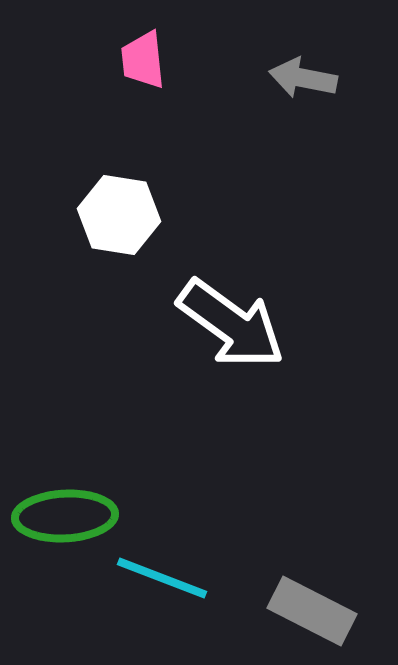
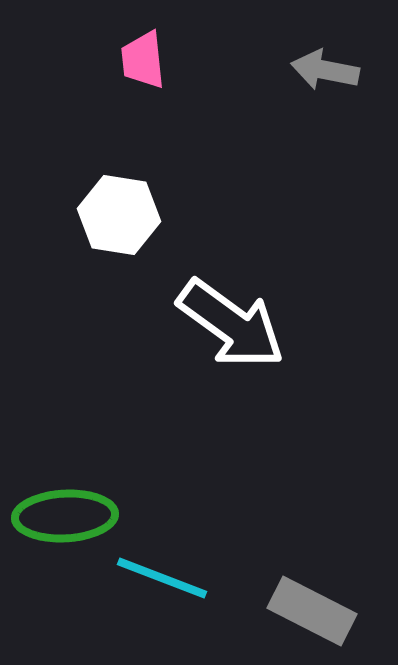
gray arrow: moved 22 px right, 8 px up
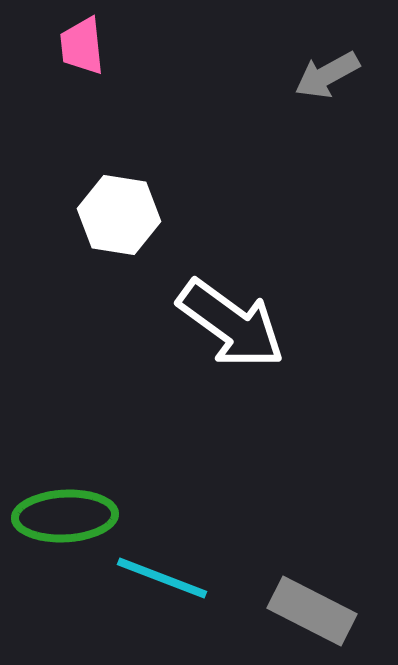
pink trapezoid: moved 61 px left, 14 px up
gray arrow: moved 2 px right, 5 px down; rotated 40 degrees counterclockwise
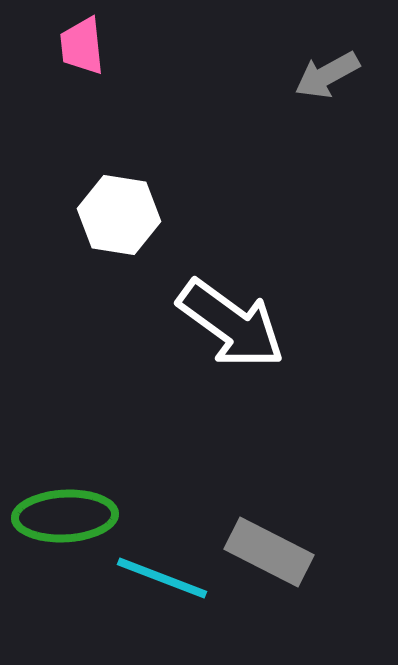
gray rectangle: moved 43 px left, 59 px up
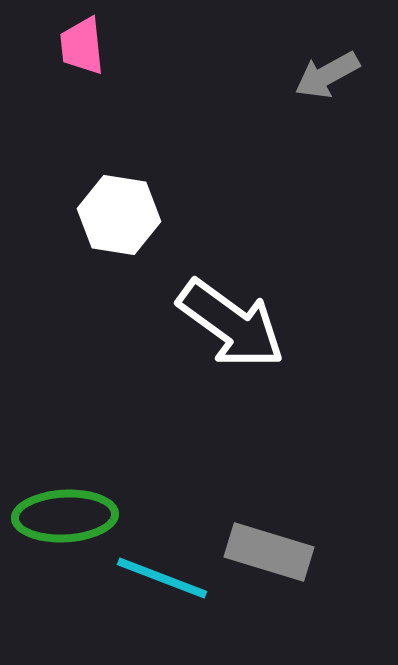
gray rectangle: rotated 10 degrees counterclockwise
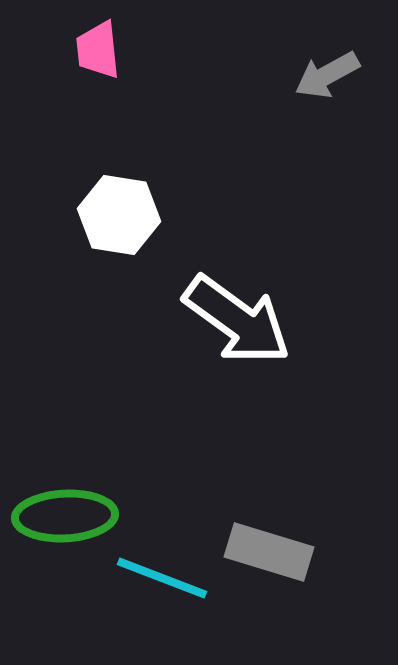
pink trapezoid: moved 16 px right, 4 px down
white arrow: moved 6 px right, 4 px up
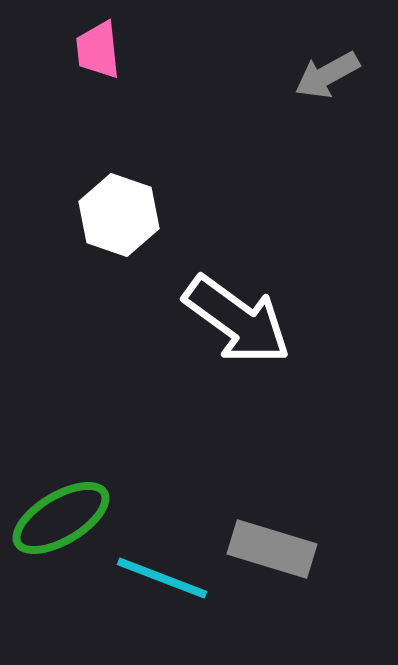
white hexagon: rotated 10 degrees clockwise
green ellipse: moved 4 px left, 2 px down; rotated 28 degrees counterclockwise
gray rectangle: moved 3 px right, 3 px up
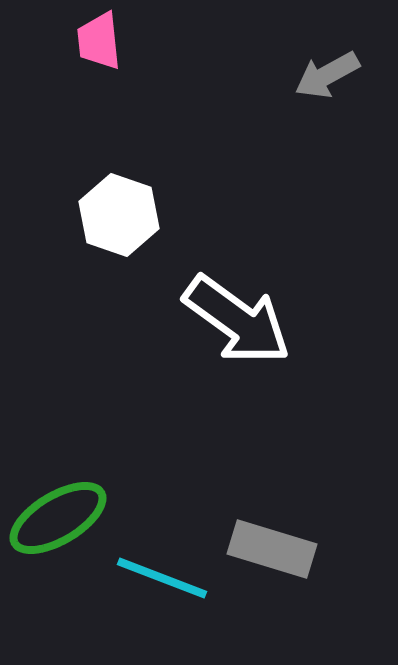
pink trapezoid: moved 1 px right, 9 px up
green ellipse: moved 3 px left
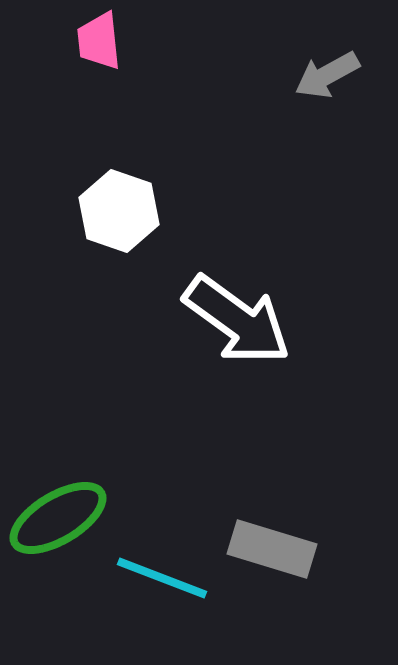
white hexagon: moved 4 px up
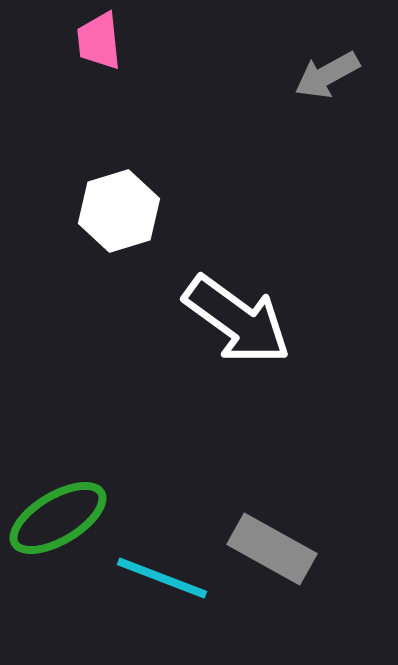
white hexagon: rotated 24 degrees clockwise
gray rectangle: rotated 12 degrees clockwise
